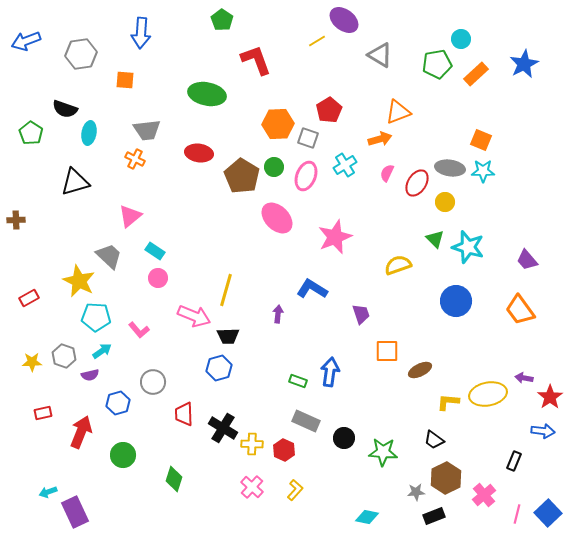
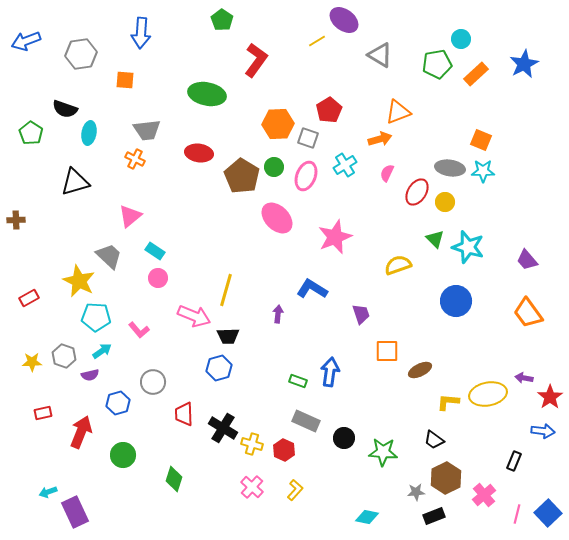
red L-shape at (256, 60): rotated 56 degrees clockwise
red ellipse at (417, 183): moved 9 px down
orange trapezoid at (520, 310): moved 8 px right, 3 px down
yellow cross at (252, 444): rotated 15 degrees clockwise
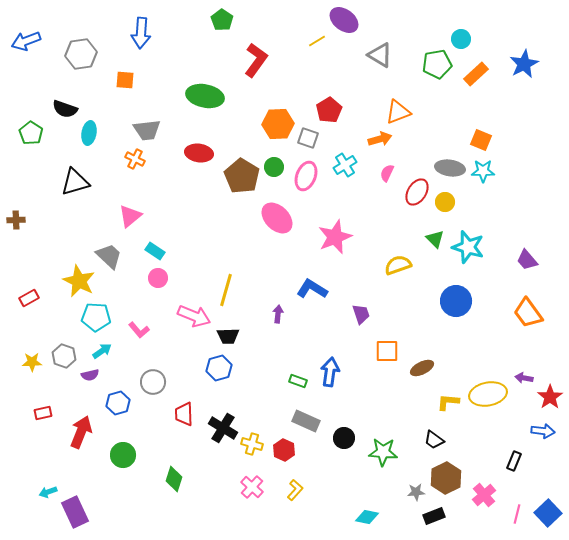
green ellipse at (207, 94): moved 2 px left, 2 px down
brown ellipse at (420, 370): moved 2 px right, 2 px up
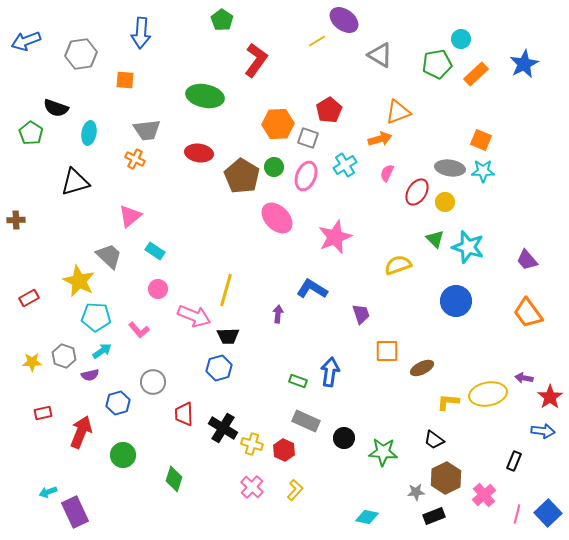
black semicircle at (65, 109): moved 9 px left, 1 px up
pink circle at (158, 278): moved 11 px down
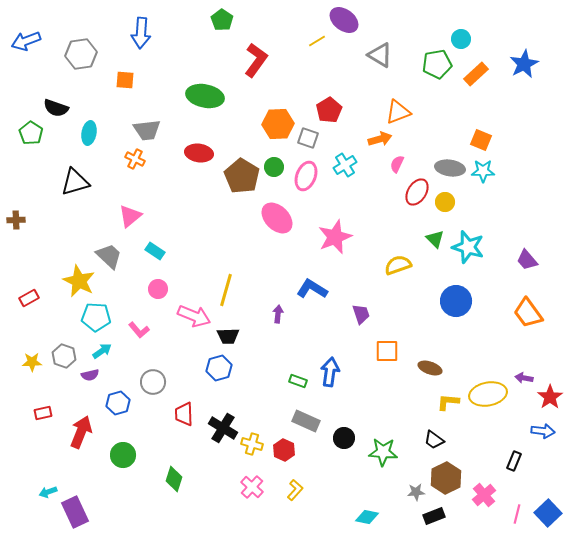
pink semicircle at (387, 173): moved 10 px right, 9 px up
brown ellipse at (422, 368): moved 8 px right; rotated 45 degrees clockwise
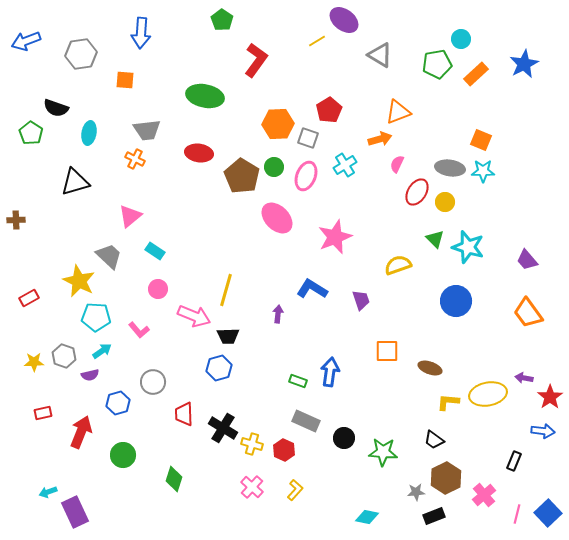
purple trapezoid at (361, 314): moved 14 px up
yellow star at (32, 362): moved 2 px right
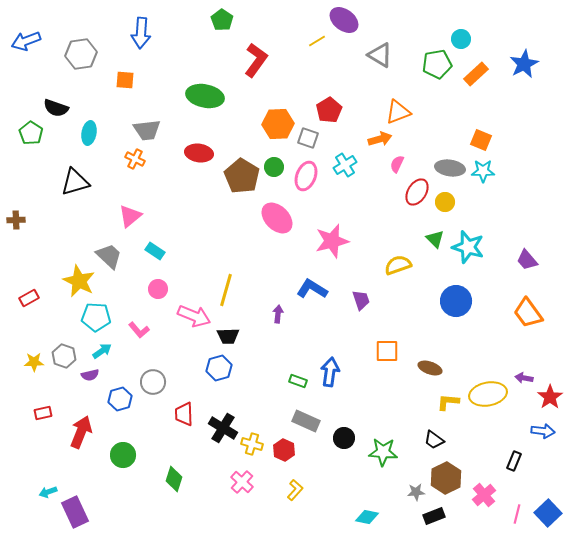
pink star at (335, 237): moved 3 px left, 4 px down; rotated 8 degrees clockwise
blue hexagon at (118, 403): moved 2 px right, 4 px up
pink cross at (252, 487): moved 10 px left, 5 px up
